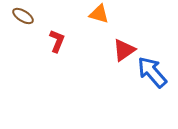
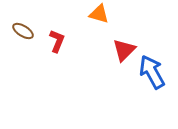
brown ellipse: moved 15 px down
red triangle: rotated 10 degrees counterclockwise
blue arrow: rotated 12 degrees clockwise
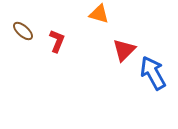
brown ellipse: rotated 10 degrees clockwise
blue arrow: moved 1 px right, 1 px down
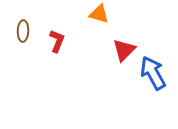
brown ellipse: rotated 50 degrees clockwise
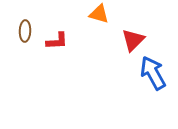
brown ellipse: moved 2 px right
red L-shape: rotated 65 degrees clockwise
red triangle: moved 9 px right, 10 px up
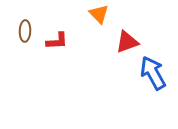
orange triangle: rotated 30 degrees clockwise
red triangle: moved 6 px left, 2 px down; rotated 25 degrees clockwise
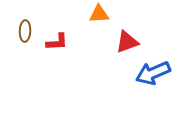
orange triangle: rotated 50 degrees counterclockwise
red L-shape: moved 1 px down
blue arrow: rotated 84 degrees counterclockwise
